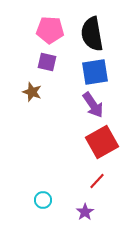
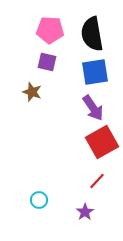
purple arrow: moved 3 px down
cyan circle: moved 4 px left
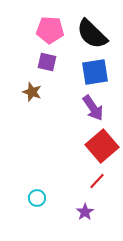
black semicircle: rotated 36 degrees counterclockwise
red square: moved 4 px down; rotated 12 degrees counterclockwise
cyan circle: moved 2 px left, 2 px up
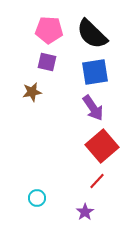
pink pentagon: moved 1 px left
brown star: rotated 30 degrees counterclockwise
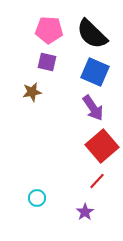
blue square: rotated 32 degrees clockwise
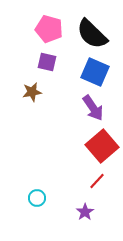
pink pentagon: moved 1 px up; rotated 12 degrees clockwise
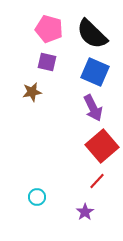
purple arrow: rotated 8 degrees clockwise
cyan circle: moved 1 px up
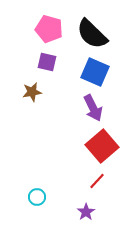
purple star: moved 1 px right
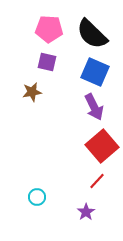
pink pentagon: rotated 12 degrees counterclockwise
purple arrow: moved 1 px right, 1 px up
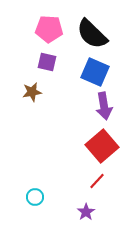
purple arrow: moved 10 px right, 1 px up; rotated 16 degrees clockwise
cyan circle: moved 2 px left
